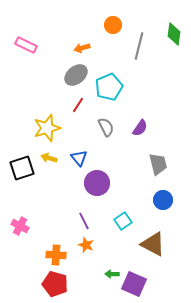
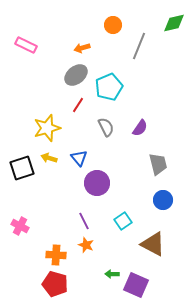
green diamond: moved 11 px up; rotated 70 degrees clockwise
gray line: rotated 8 degrees clockwise
purple square: moved 2 px right, 1 px down
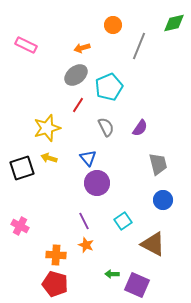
blue triangle: moved 9 px right
purple square: moved 1 px right
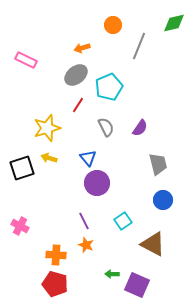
pink rectangle: moved 15 px down
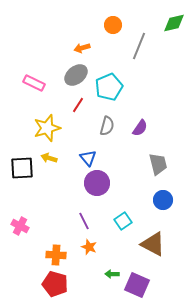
pink rectangle: moved 8 px right, 23 px down
gray semicircle: moved 1 px right, 1 px up; rotated 42 degrees clockwise
black square: rotated 15 degrees clockwise
orange star: moved 3 px right, 2 px down
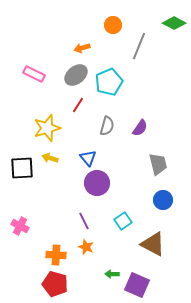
green diamond: rotated 40 degrees clockwise
pink rectangle: moved 9 px up
cyan pentagon: moved 5 px up
yellow arrow: moved 1 px right
orange star: moved 3 px left
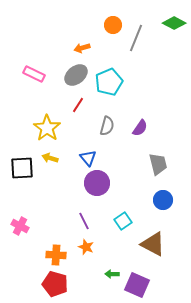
gray line: moved 3 px left, 8 px up
yellow star: rotated 20 degrees counterclockwise
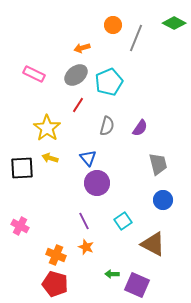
orange cross: rotated 18 degrees clockwise
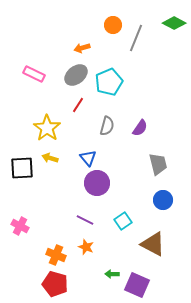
purple line: moved 1 px right, 1 px up; rotated 36 degrees counterclockwise
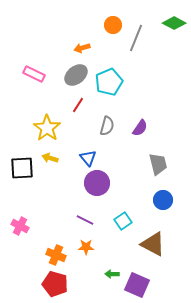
orange star: rotated 21 degrees counterclockwise
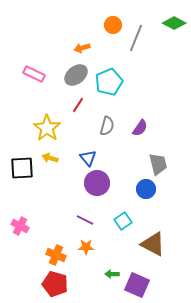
blue circle: moved 17 px left, 11 px up
